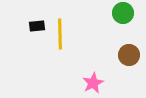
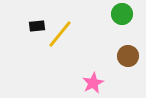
green circle: moved 1 px left, 1 px down
yellow line: rotated 40 degrees clockwise
brown circle: moved 1 px left, 1 px down
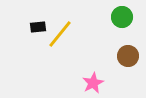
green circle: moved 3 px down
black rectangle: moved 1 px right, 1 px down
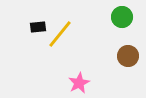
pink star: moved 14 px left
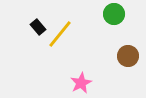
green circle: moved 8 px left, 3 px up
black rectangle: rotated 56 degrees clockwise
pink star: moved 2 px right
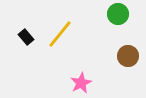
green circle: moved 4 px right
black rectangle: moved 12 px left, 10 px down
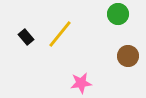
pink star: rotated 20 degrees clockwise
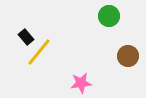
green circle: moved 9 px left, 2 px down
yellow line: moved 21 px left, 18 px down
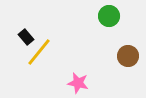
pink star: moved 3 px left; rotated 20 degrees clockwise
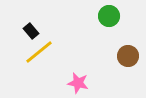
black rectangle: moved 5 px right, 6 px up
yellow line: rotated 12 degrees clockwise
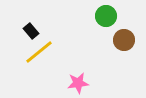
green circle: moved 3 px left
brown circle: moved 4 px left, 16 px up
pink star: rotated 20 degrees counterclockwise
